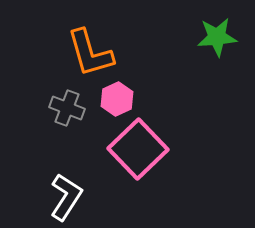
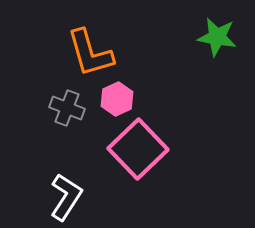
green star: rotated 15 degrees clockwise
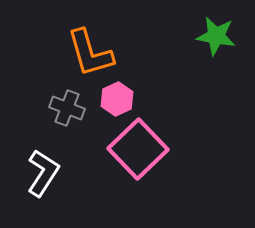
green star: moved 1 px left, 1 px up
white L-shape: moved 23 px left, 24 px up
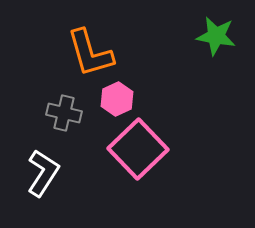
gray cross: moved 3 px left, 5 px down; rotated 8 degrees counterclockwise
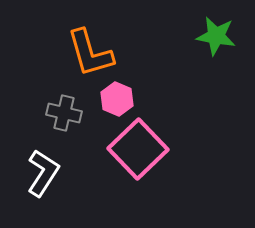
pink hexagon: rotated 12 degrees counterclockwise
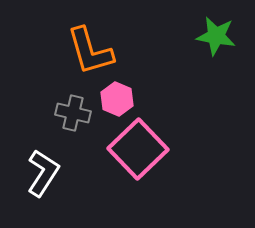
orange L-shape: moved 2 px up
gray cross: moved 9 px right
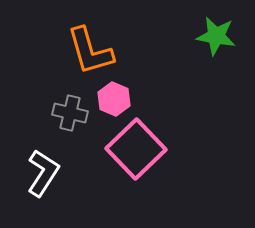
pink hexagon: moved 3 px left
gray cross: moved 3 px left
pink square: moved 2 px left
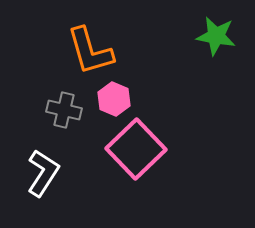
gray cross: moved 6 px left, 3 px up
